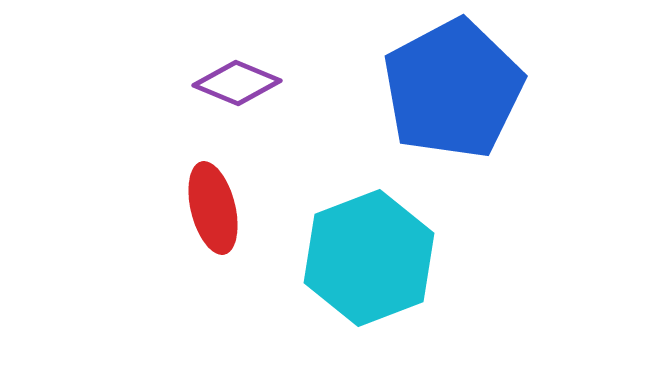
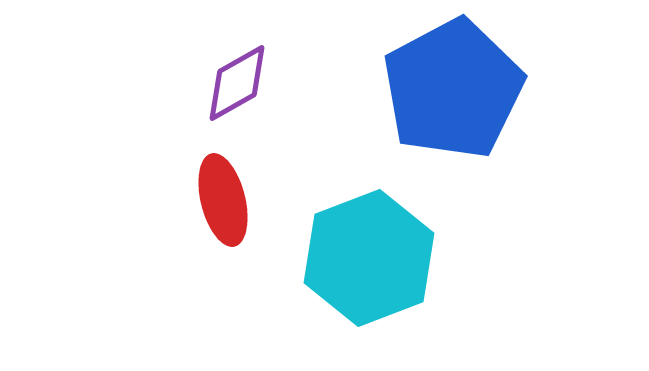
purple diamond: rotated 52 degrees counterclockwise
red ellipse: moved 10 px right, 8 px up
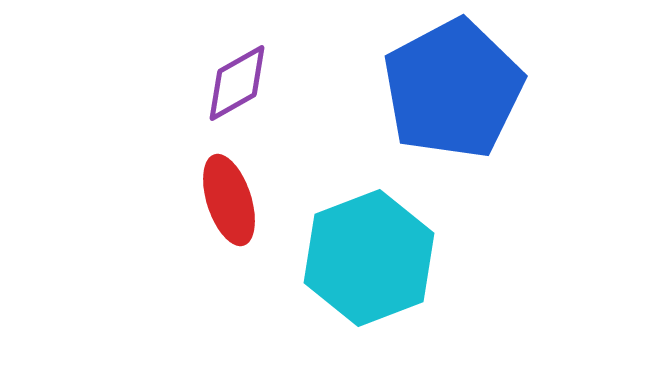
red ellipse: moved 6 px right; rotated 4 degrees counterclockwise
